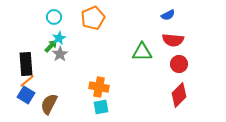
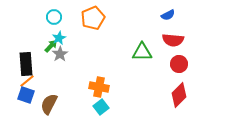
blue square: rotated 12 degrees counterclockwise
cyan square: rotated 28 degrees counterclockwise
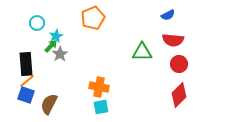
cyan circle: moved 17 px left, 6 px down
cyan star: moved 3 px left, 2 px up
cyan square: rotated 28 degrees clockwise
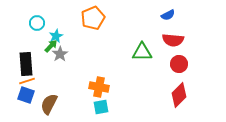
orange line: rotated 21 degrees clockwise
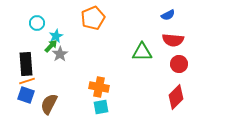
red diamond: moved 3 px left, 2 px down
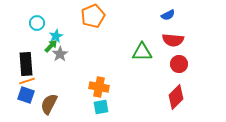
orange pentagon: moved 2 px up
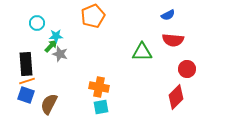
cyan star: rotated 24 degrees clockwise
gray star: rotated 21 degrees counterclockwise
red circle: moved 8 px right, 5 px down
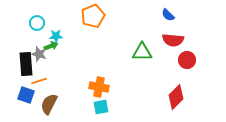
blue semicircle: rotated 72 degrees clockwise
green arrow: rotated 24 degrees clockwise
gray star: moved 21 px left
red circle: moved 9 px up
orange line: moved 12 px right
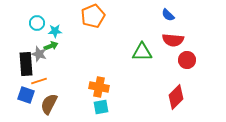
cyan star: moved 1 px left, 5 px up
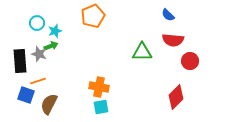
cyan star: rotated 16 degrees counterclockwise
red circle: moved 3 px right, 1 px down
black rectangle: moved 6 px left, 3 px up
orange line: moved 1 px left
